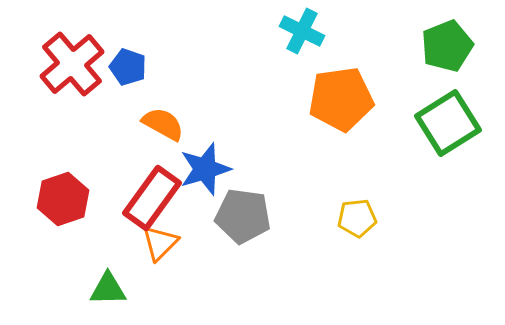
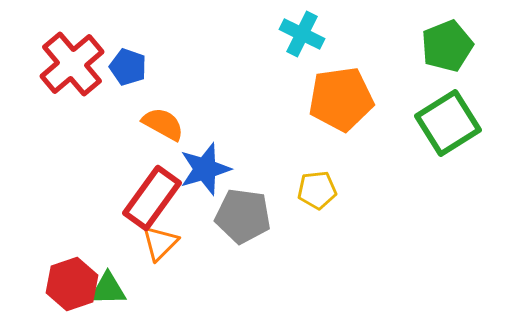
cyan cross: moved 3 px down
red hexagon: moved 9 px right, 85 px down
yellow pentagon: moved 40 px left, 28 px up
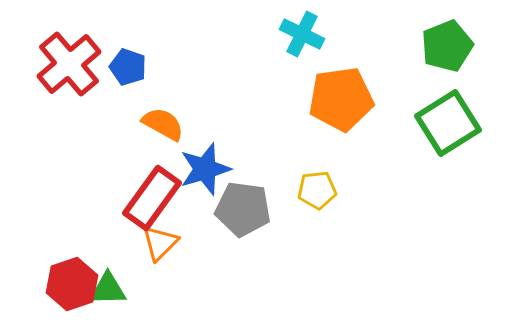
red cross: moved 3 px left
gray pentagon: moved 7 px up
